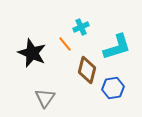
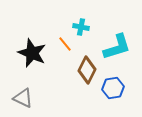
cyan cross: rotated 35 degrees clockwise
brown diamond: rotated 12 degrees clockwise
gray triangle: moved 22 px left; rotated 40 degrees counterclockwise
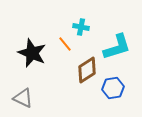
brown diamond: rotated 32 degrees clockwise
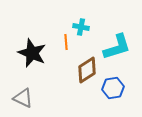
orange line: moved 1 px right, 2 px up; rotated 35 degrees clockwise
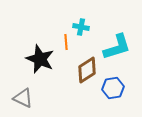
black star: moved 8 px right, 6 px down
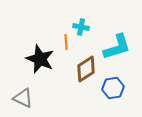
brown diamond: moved 1 px left, 1 px up
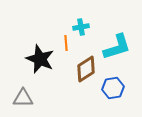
cyan cross: rotated 21 degrees counterclockwise
orange line: moved 1 px down
gray triangle: rotated 25 degrees counterclockwise
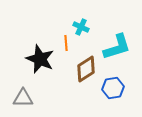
cyan cross: rotated 35 degrees clockwise
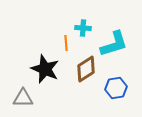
cyan cross: moved 2 px right, 1 px down; rotated 21 degrees counterclockwise
cyan L-shape: moved 3 px left, 3 px up
black star: moved 5 px right, 10 px down
blue hexagon: moved 3 px right
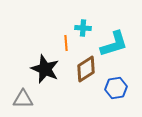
gray triangle: moved 1 px down
